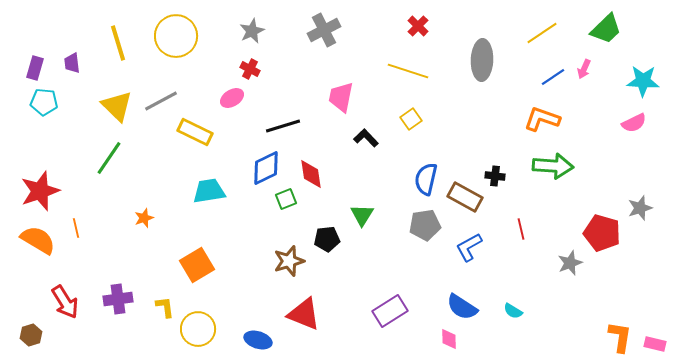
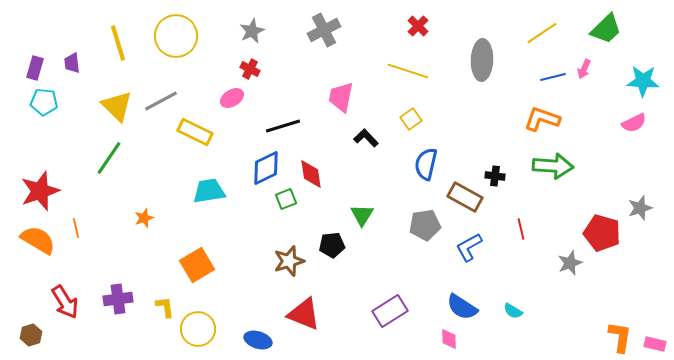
blue line at (553, 77): rotated 20 degrees clockwise
blue semicircle at (426, 179): moved 15 px up
black pentagon at (327, 239): moved 5 px right, 6 px down
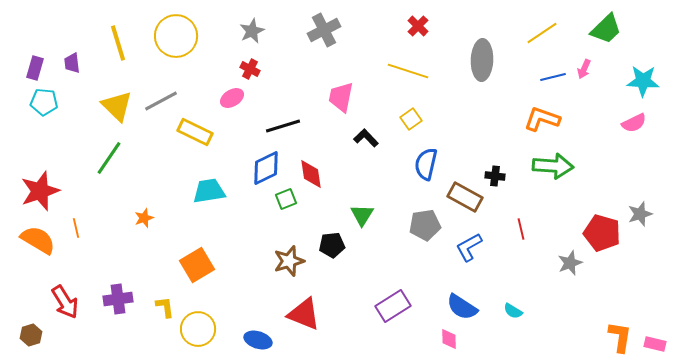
gray star at (640, 208): moved 6 px down
purple rectangle at (390, 311): moved 3 px right, 5 px up
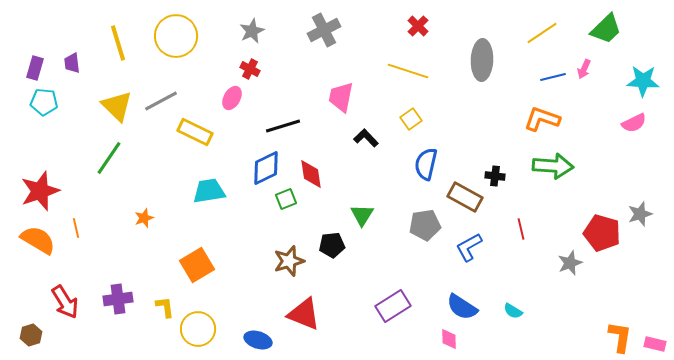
pink ellipse at (232, 98): rotated 30 degrees counterclockwise
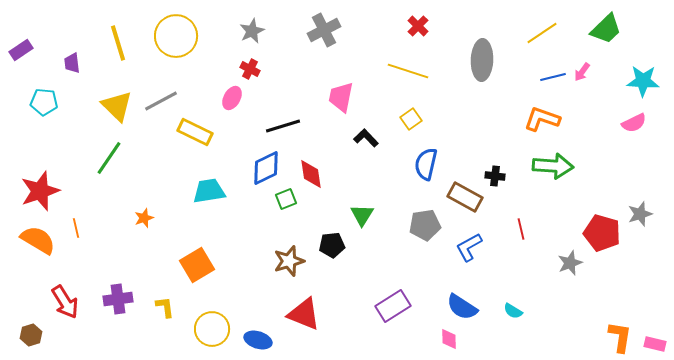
purple rectangle at (35, 68): moved 14 px left, 18 px up; rotated 40 degrees clockwise
pink arrow at (584, 69): moved 2 px left, 3 px down; rotated 12 degrees clockwise
yellow circle at (198, 329): moved 14 px right
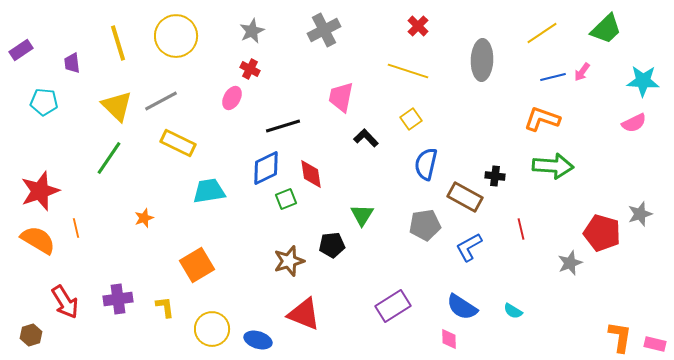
yellow rectangle at (195, 132): moved 17 px left, 11 px down
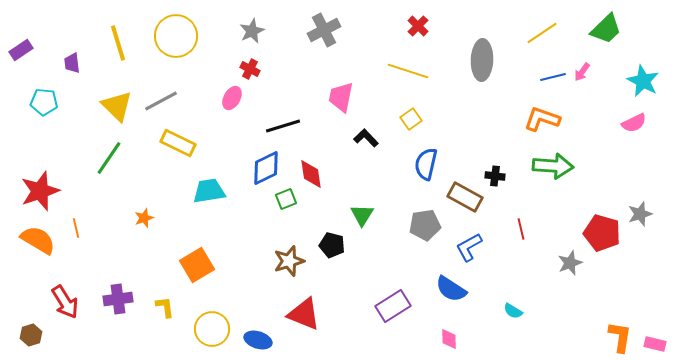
cyan star at (643, 81): rotated 24 degrees clockwise
black pentagon at (332, 245): rotated 20 degrees clockwise
blue semicircle at (462, 307): moved 11 px left, 18 px up
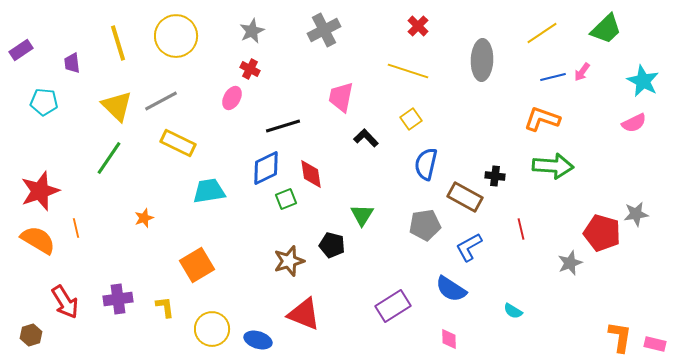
gray star at (640, 214): moved 4 px left; rotated 10 degrees clockwise
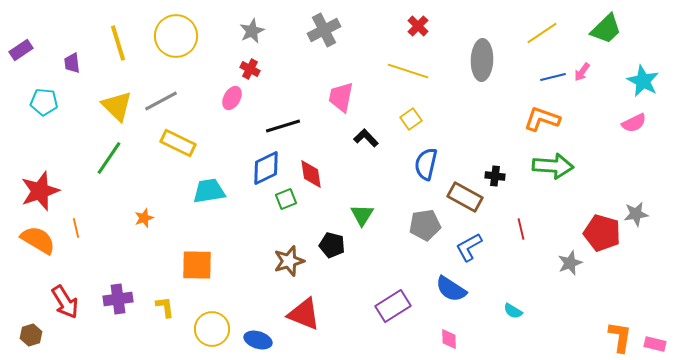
orange square at (197, 265): rotated 32 degrees clockwise
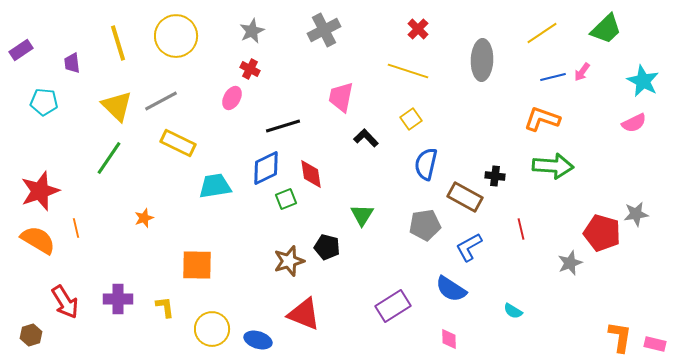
red cross at (418, 26): moved 3 px down
cyan trapezoid at (209, 191): moved 6 px right, 5 px up
black pentagon at (332, 245): moved 5 px left, 2 px down
purple cross at (118, 299): rotated 8 degrees clockwise
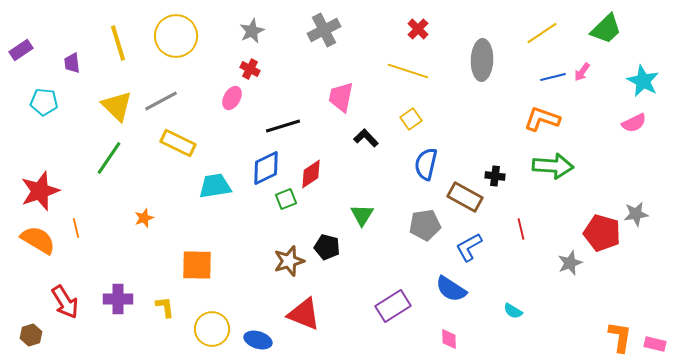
red diamond at (311, 174): rotated 64 degrees clockwise
